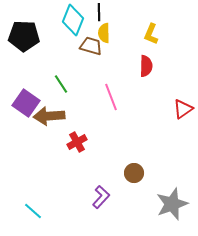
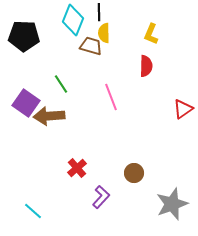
red cross: moved 26 px down; rotated 12 degrees counterclockwise
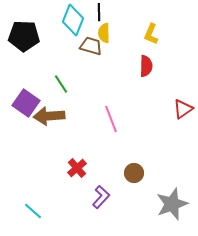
pink line: moved 22 px down
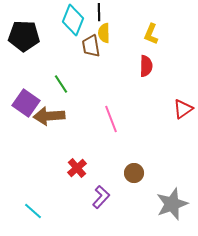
brown trapezoid: rotated 115 degrees counterclockwise
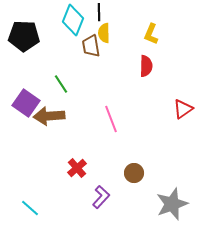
cyan line: moved 3 px left, 3 px up
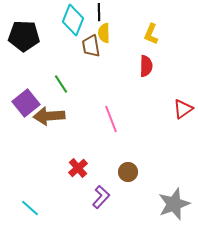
purple square: rotated 16 degrees clockwise
red cross: moved 1 px right
brown circle: moved 6 px left, 1 px up
gray star: moved 2 px right
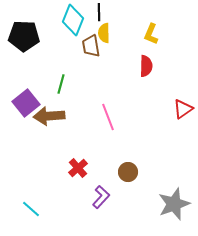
green line: rotated 48 degrees clockwise
pink line: moved 3 px left, 2 px up
cyan line: moved 1 px right, 1 px down
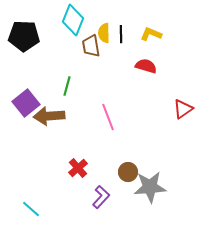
black line: moved 22 px right, 22 px down
yellow L-shape: rotated 90 degrees clockwise
red semicircle: rotated 75 degrees counterclockwise
green line: moved 6 px right, 2 px down
gray star: moved 24 px left, 17 px up; rotated 16 degrees clockwise
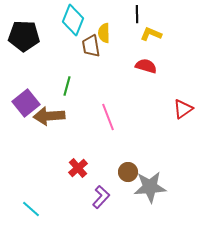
black line: moved 16 px right, 20 px up
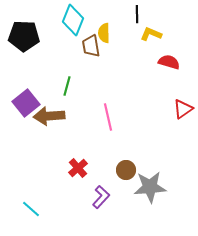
red semicircle: moved 23 px right, 4 px up
pink line: rotated 8 degrees clockwise
brown circle: moved 2 px left, 2 px up
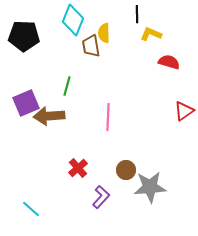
purple square: rotated 16 degrees clockwise
red triangle: moved 1 px right, 2 px down
pink line: rotated 16 degrees clockwise
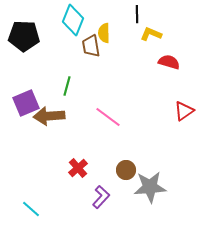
pink line: rotated 56 degrees counterclockwise
